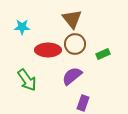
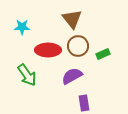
brown circle: moved 3 px right, 2 px down
purple semicircle: rotated 10 degrees clockwise
green arrow: moved 5 px up
purple rectangle: moved 1 px right; rotated 28 degrees counterclockwise
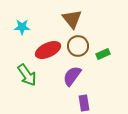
red ellipse: rotated 25 degrees counterclockwise
purple semicircle: rotated 25 degrees counterclockwise
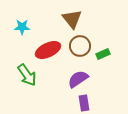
brown circle: moved 2 px right
purple semicircle: moved 6 px right, 3 px down; rotated 20 degrees clockwise
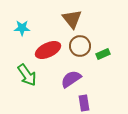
cyan star: moved 1 px down
purple semicircle: moved 7 px left
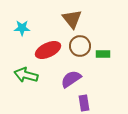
green rectangle: rotated 24 degrees clockwise
green arrow: moved 1 px left; rotated 140 degrees clockwise
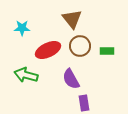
green rectangle: moved 4 px right, 3 px up
purple semicircle: rotated 85 degrees counterclockwise
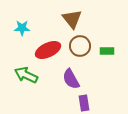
green arrow: rotated 10 degrees clockwise
